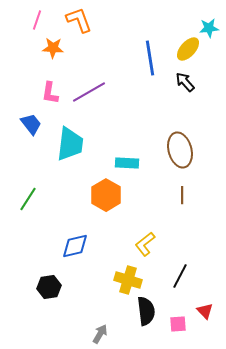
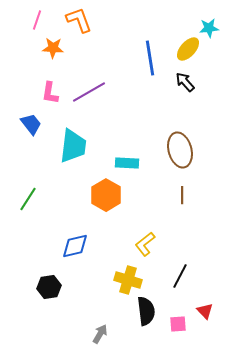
cyan trapezoid: moved 3 px right, 2 px down
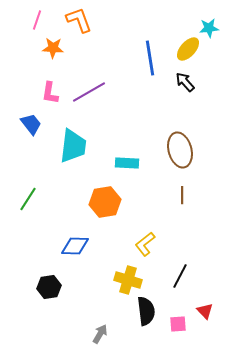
orange hexagon: moved 1 px left, 7 px down; rotated 20 degrees clockwise
blue diamond: rotated 16 degrees clockwise
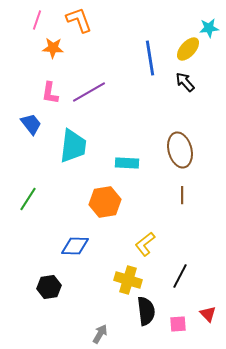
red triangle: moved 3 px right, 3 px down
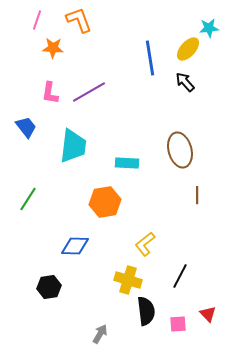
blue trapezoid: moved 5 px left, 3 px down
brown line: moved 15 px right
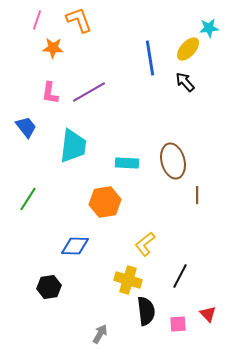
brown ellipse: moved 7 px left, 11 px down
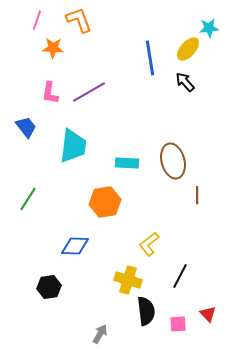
yellow L-shape: moved 4 px right
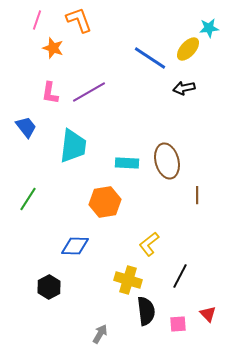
orange star: rotated 15 degrees clockwise
blue line: rotated 48 degrees counterclockwise
black arrow: moved 1 px left, 6 px down; rotated 60 degrees counterclockwise
brown ellipse: moved 6 px left
black hexagon: rotated 20 degrees counterclockwise
